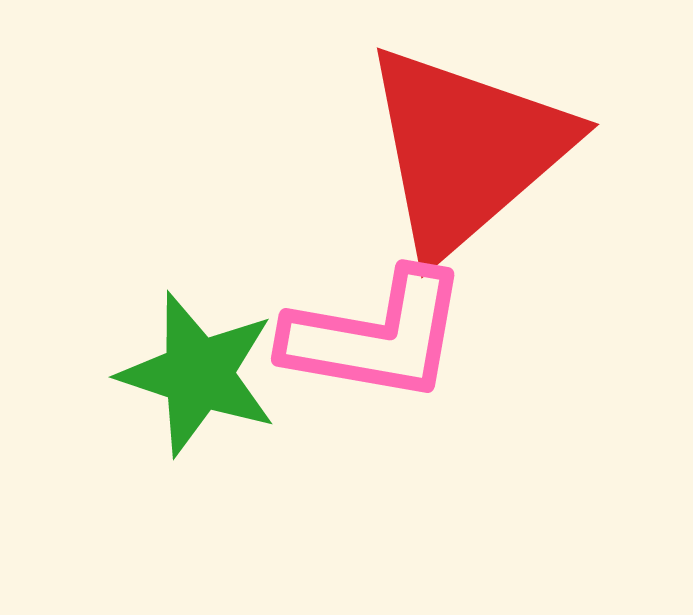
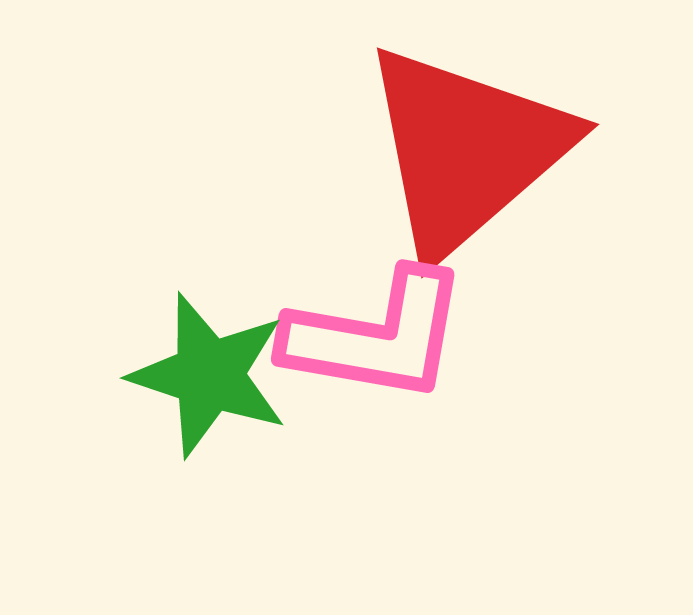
green star: moved 11 px right, 1 px down
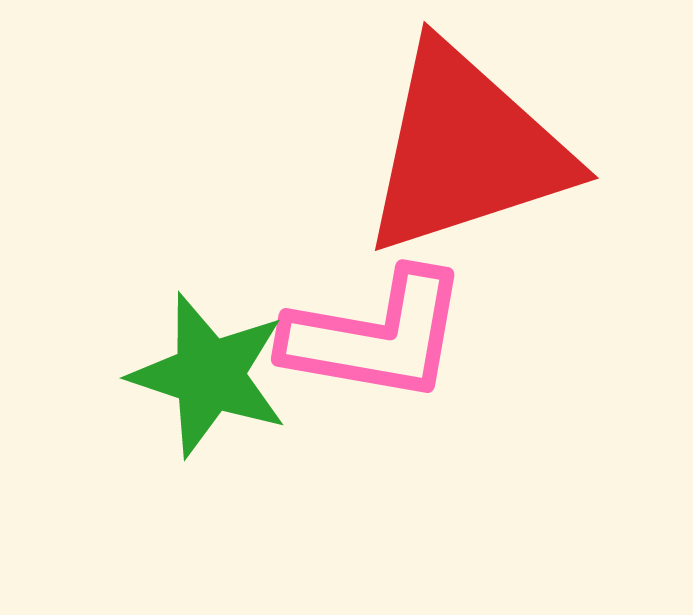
red triangle: rotated 23 degrees clockwise
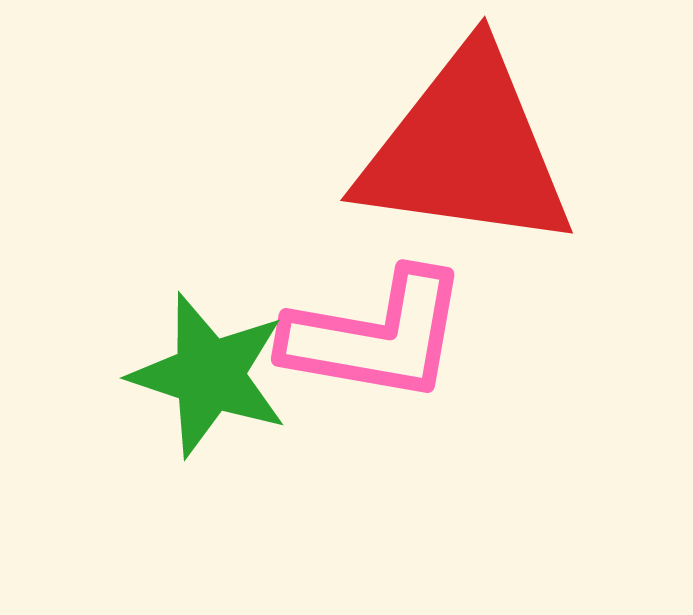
red triangle: rotated 26 degrees clockwise
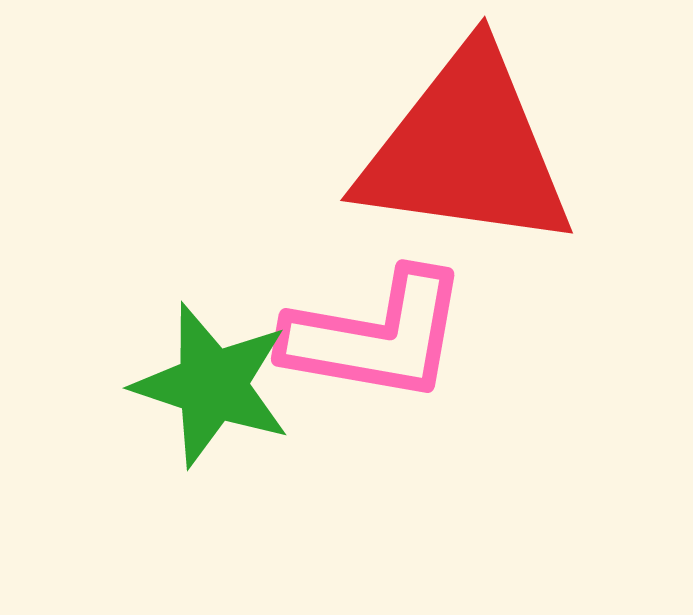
green star: moved 3 px right, 10 px down
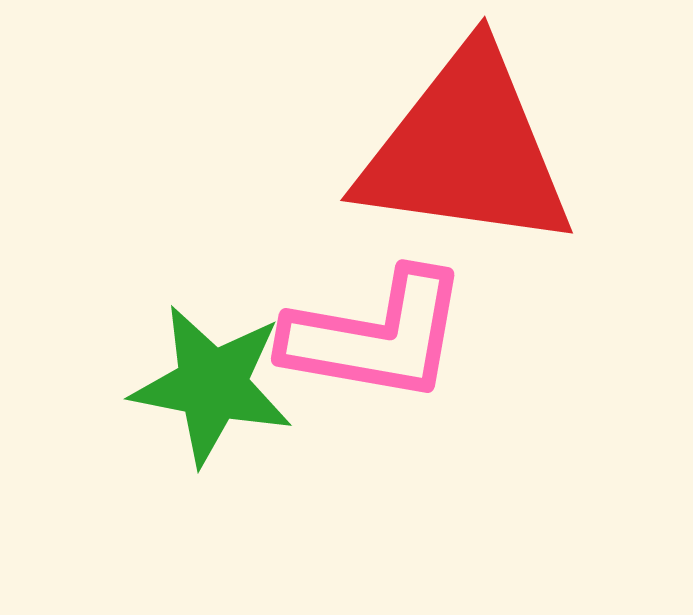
green star: rotated 7 degrees counterclockwise
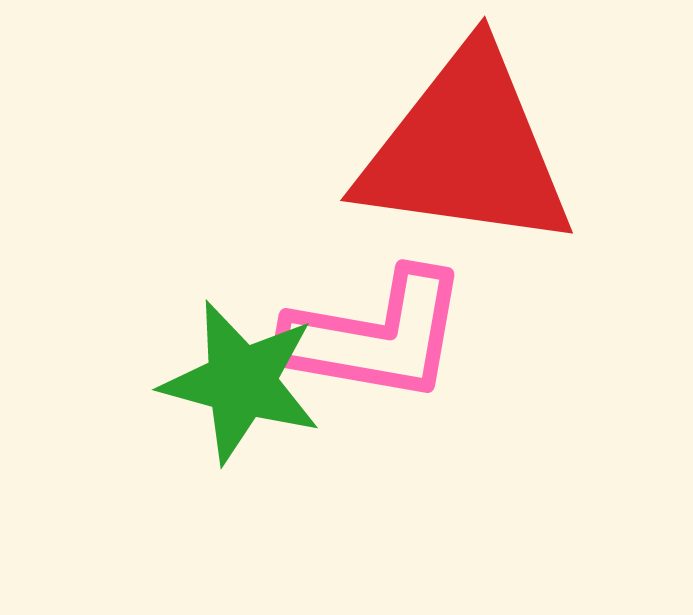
green star: moved 29 px right, 3 px up; rotated 4 degrees clockwise
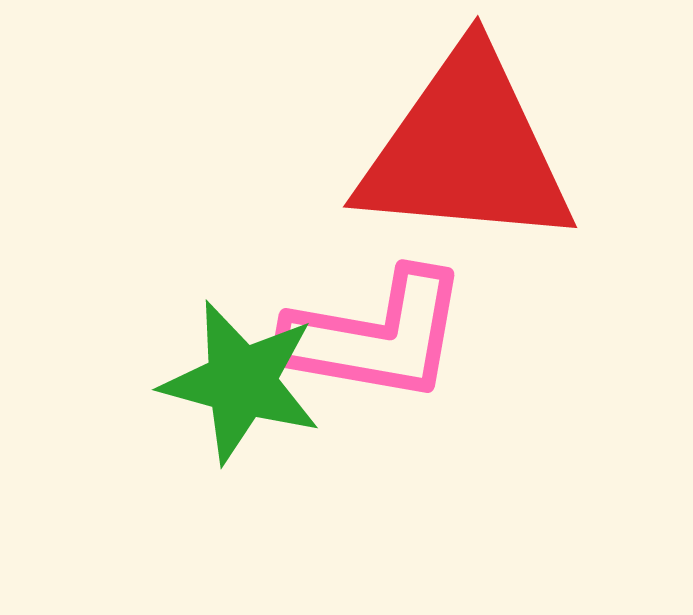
red triangle: rotated 3 degrees counterclockwise
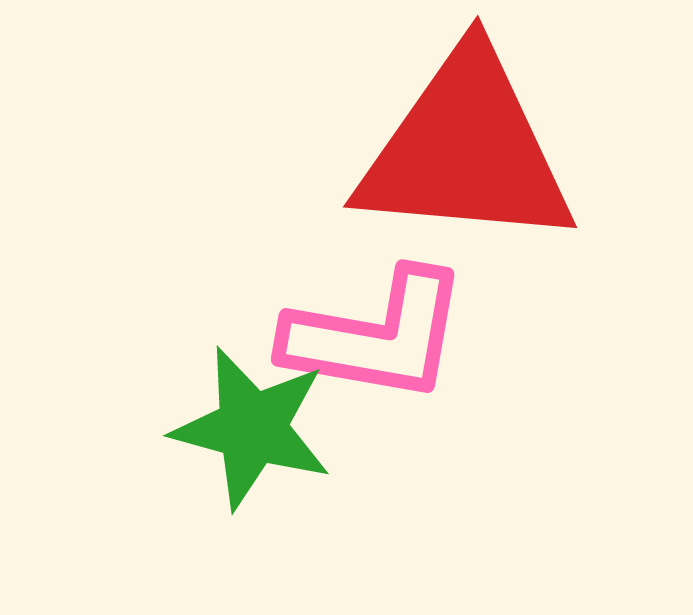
green star: moved 11 px right, 46 px down
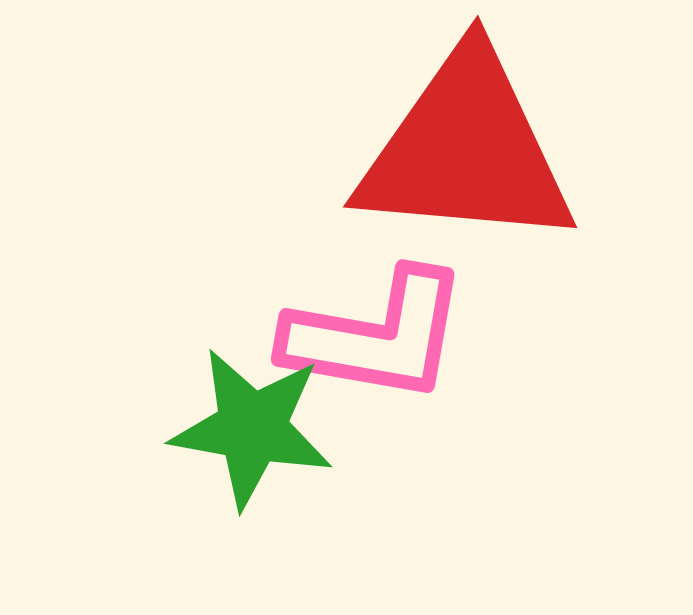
green star: rotated 5 degrees counterclockwise
